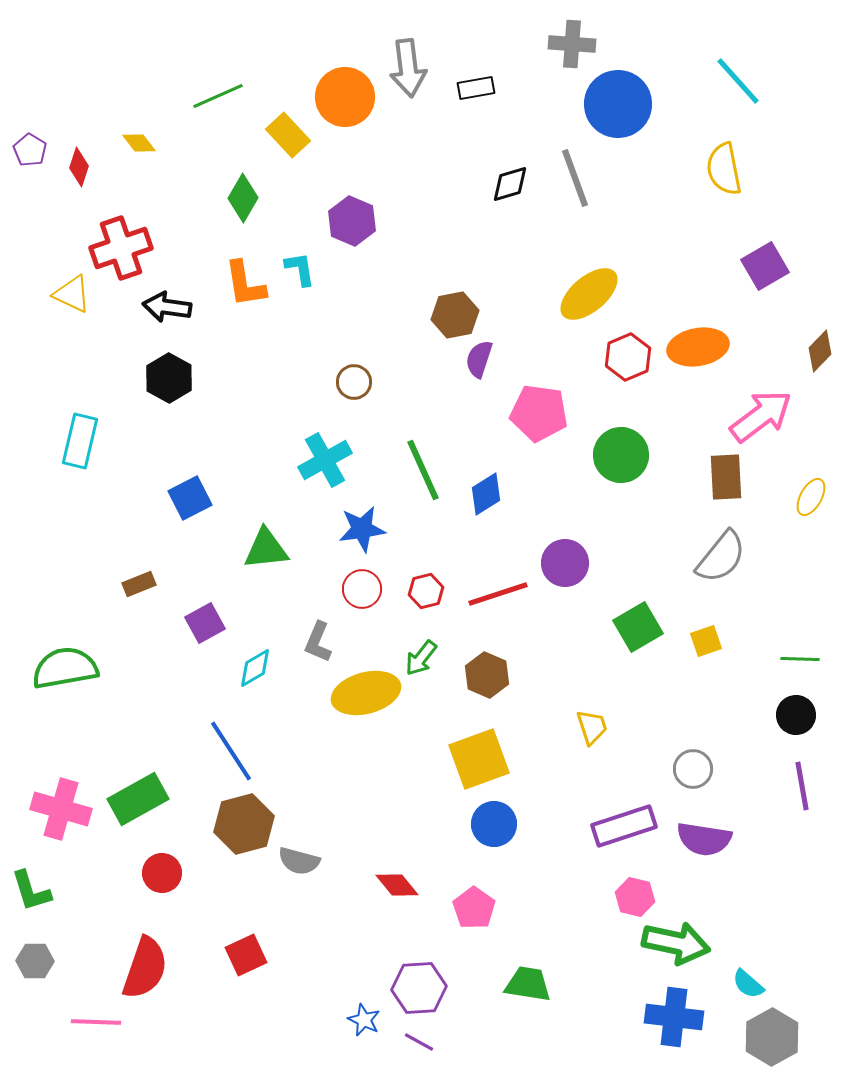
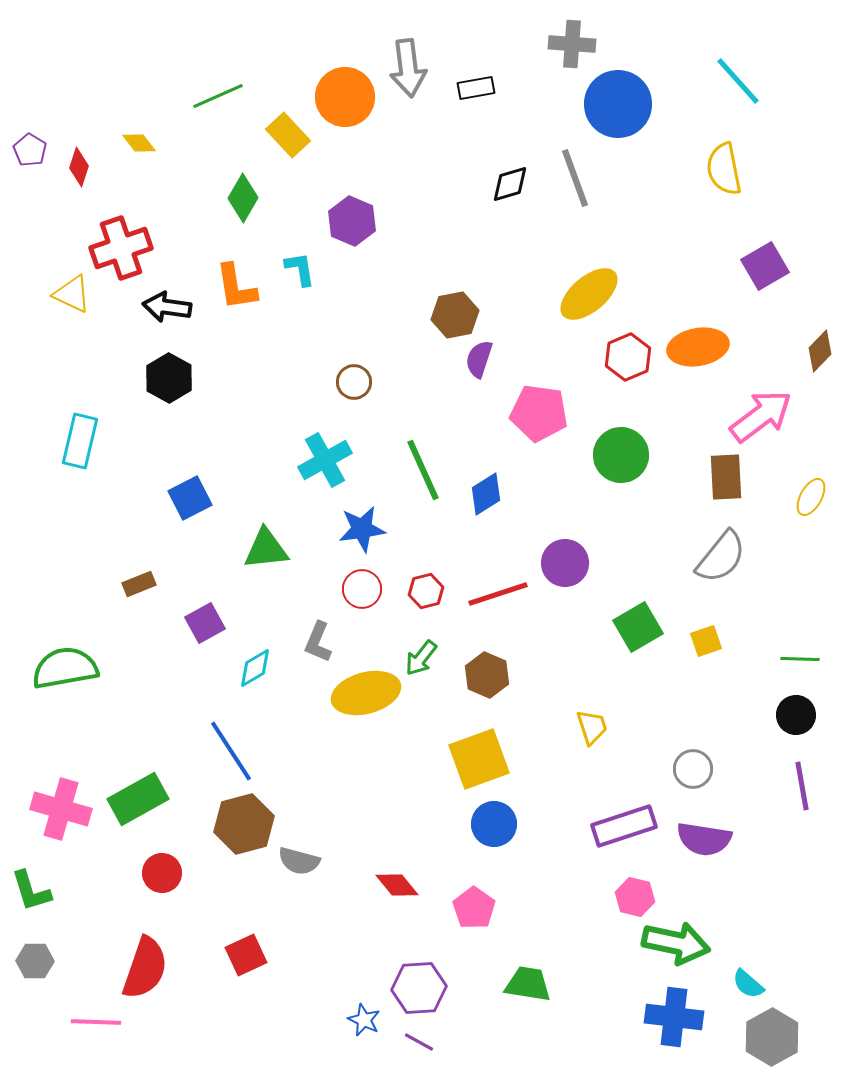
orange L-shape at (245, 284): moved 9 px left, 3 px down
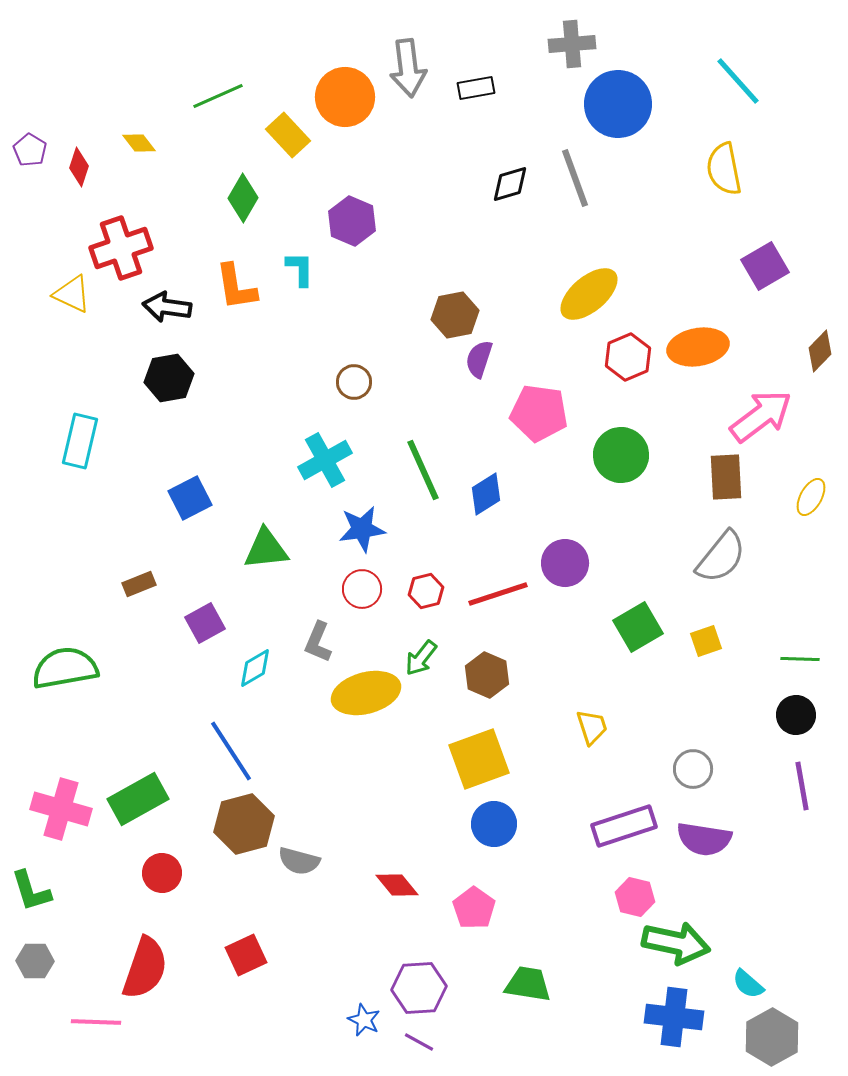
gray cross at (572, 44): rotated 9 degrees counterclockwise
cyan L-shape at (300, 269): rotated 9 degrees clockwise
black hexagon at (169, 378): rotated 21 degrees clockwise
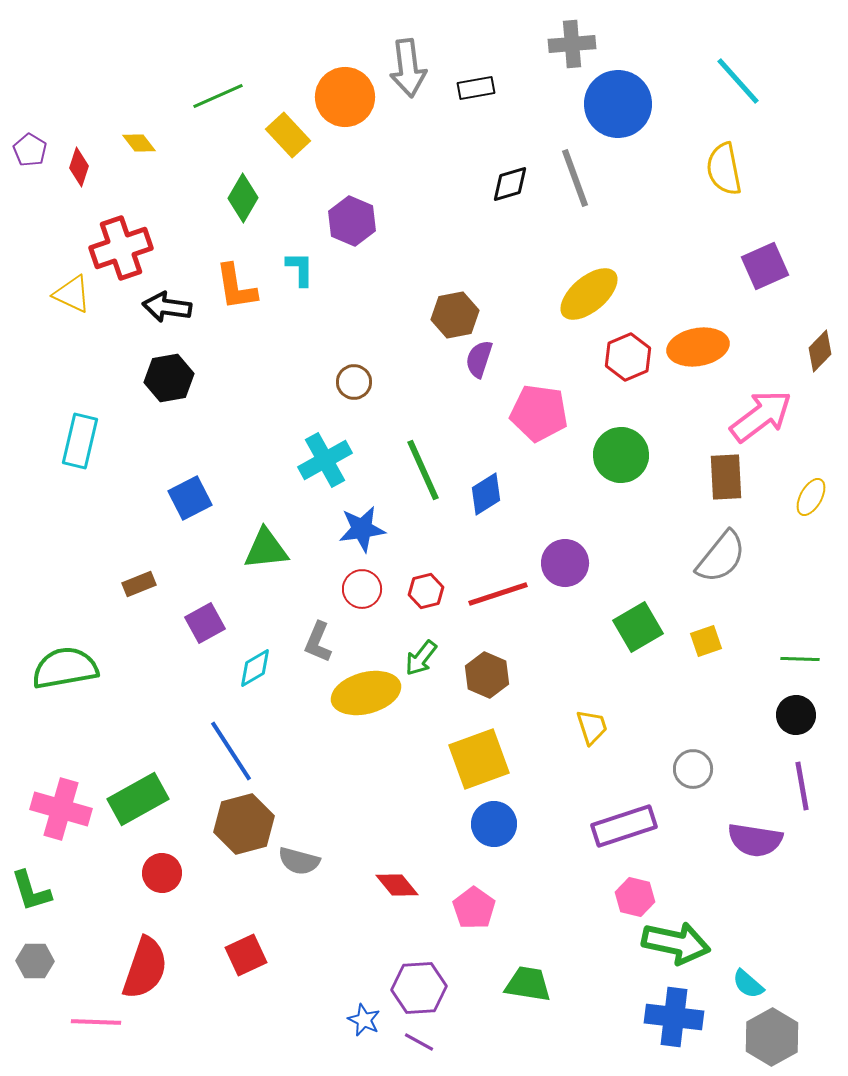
purple square at (765, 266): rotated 6 degrees clockwise
purple semicircle at (704, 839): moved 51 px right, 1 px down
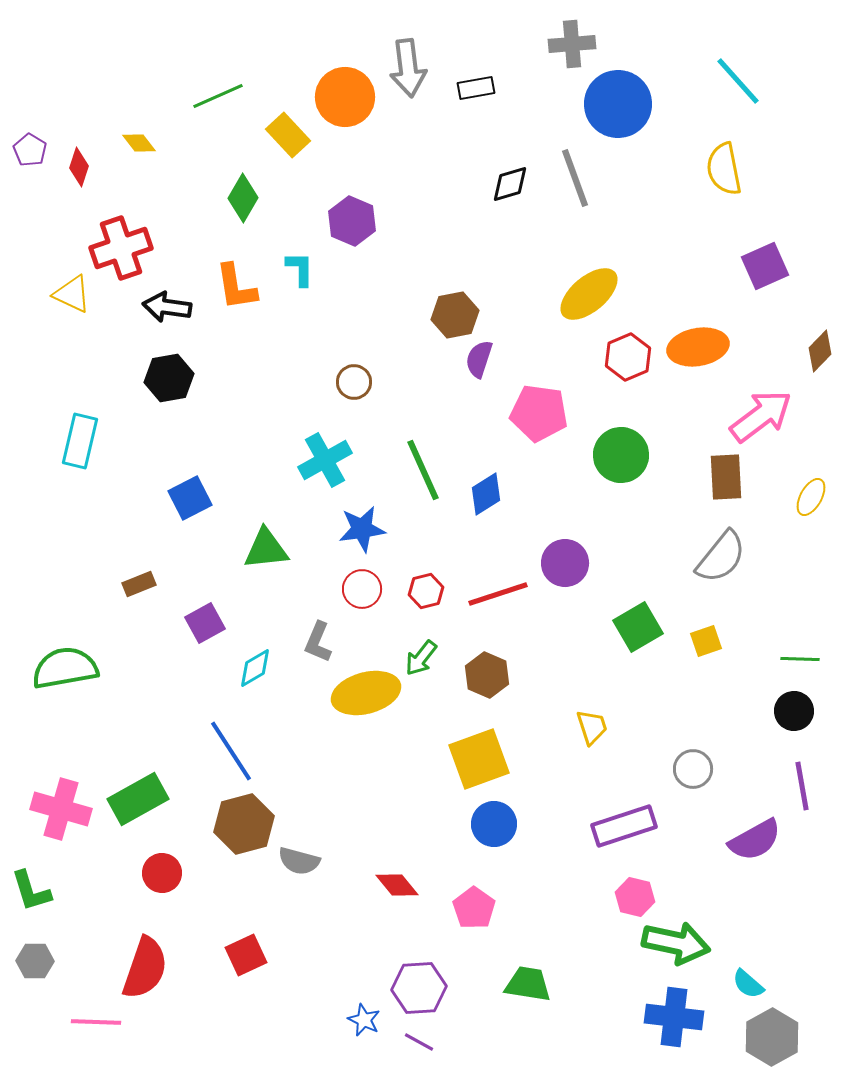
black circle at (796, 715): moved 2 px left, 4 px up
purple semicircle at (755, 840): rotated 38 degrees counterclockwise
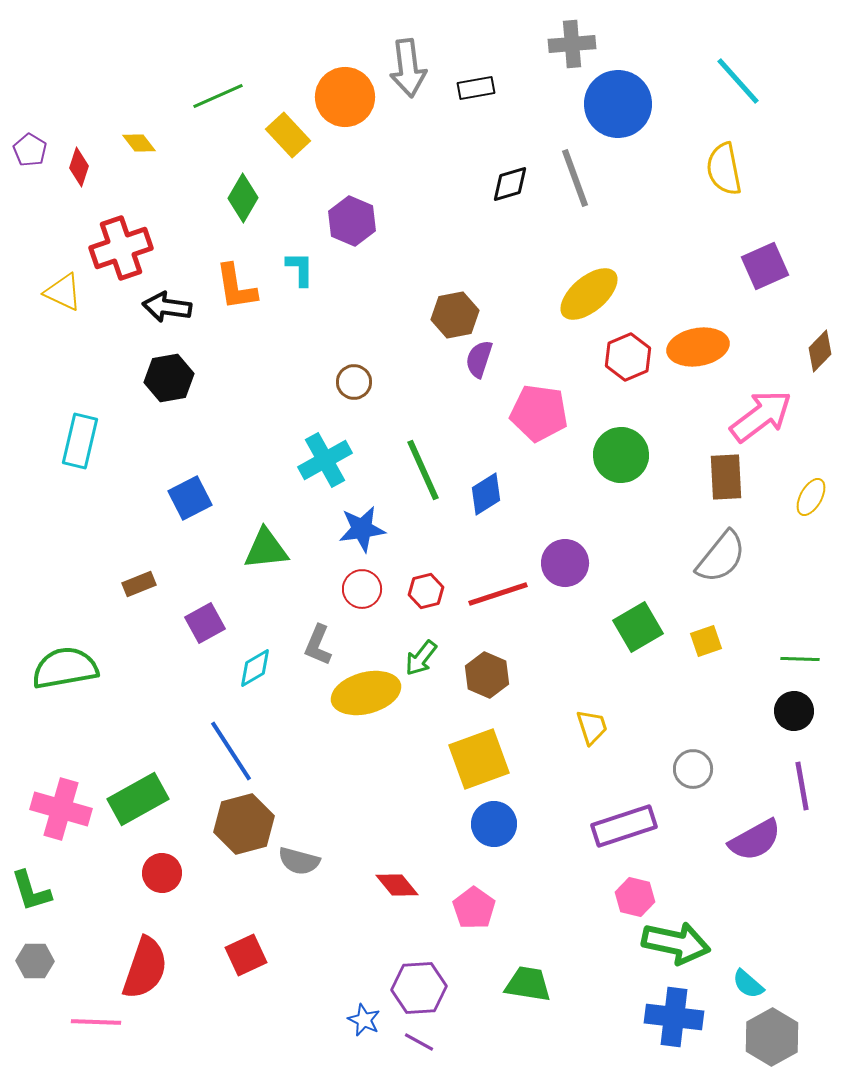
yellow triangle at (72, 294): moved 9 px left, 2 px up
gray L-shape at (318, 642): moved 3 px down
